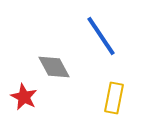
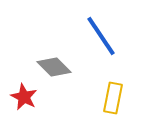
gray diamond: rotated 16 degrees counterclockwise
yellow rectangle: moved 1 px left
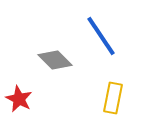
gray diamond: moved 1 px right, 7 px up
red star: moved 5 px left, 2 px down
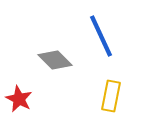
blue line: rotated 9 degrees clockwise
yellow rectangle: moved 2 px left, 2 px up
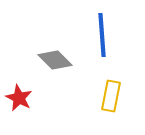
blue line: moved 1 px right, 1 px up; rotated 21 degrees clockwise
red star: moved 1 px up
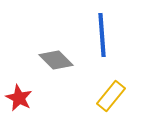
gray diamond: moved 1 px right
yellow rectangle: rotated 28 degrees clockwise
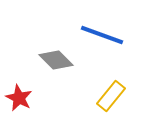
blue line: rotated 66 degrees counterclockwise
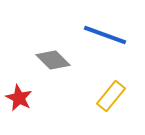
blue line: moved 3 px right
gray diamond: moved 3 px left
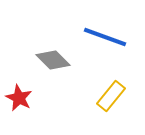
blue line: moved 2 px down
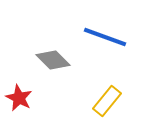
yellow rectangle: moved 4 px left, 5 px down
